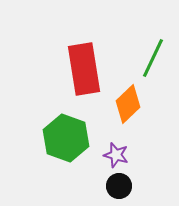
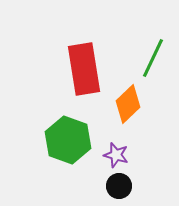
green hexagon: moved 2 px right, 2 px down
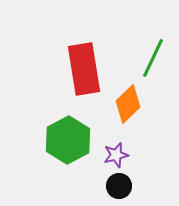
green hexagon: rotated 12 degrees clockwise
purple star: rotated 30 degrees counterclockwise
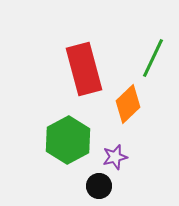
red rectangle: rotated 6 degrees counterclockwise
purple star: moved 1 px left, 2 px down
black circle: moved 20 px left
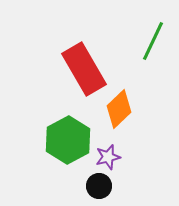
green line: moved 17 px up
red rectangle: rotated 15 degrees counterclockwise
orange diamond: moved 9 px left, 5 px down
purple star: moved 7 px left
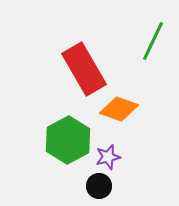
orange diamond: rotated 63 degrees clockwise
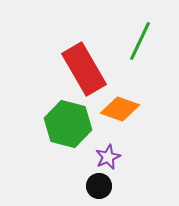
green line: moved 13 px left
orange diamond: moved 1 px right
green hexagon: moved 16 px up; rotated 18 degrees counterclockwise
purple star: rotated 10 degrees counterclockwise
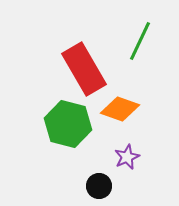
purple star: moved 19 px right
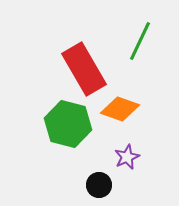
black circle: moved 1 px up
